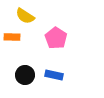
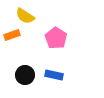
orange rectangle: moved 2 px up; rotated 21 degrees counterclockwise
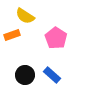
blue rectangle: moved 2 px left; rotated 30 degrees clockwise
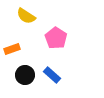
yellow semicircle: moved 1 px right
orange rectangle: moved 14 px down
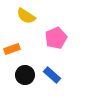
pink pentagon: rotated 15 degrees clockwise
